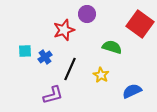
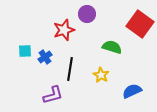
black line: rotated 15 degrees counterclockwise
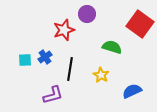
cyan square: moved 9 px down
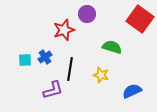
red square: moved 5 px up
yellow star: rotated 14 degrees counterclockwise
purple L-shape: moved 5 px up
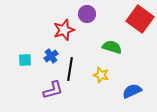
blue cross: moved 6 px right, 1 px up
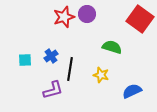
red star: moved 13 px up
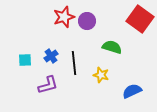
purple circle: moved 7 px down
black line: moved 4 px right, 6 px up; rotated 15 degrees counterclockwise
purple L-shape: moved 5 px left, 5 px up
